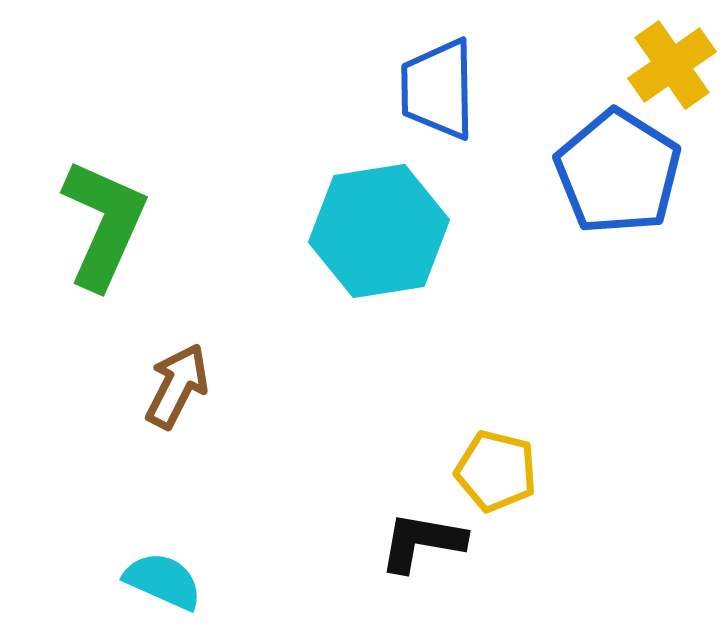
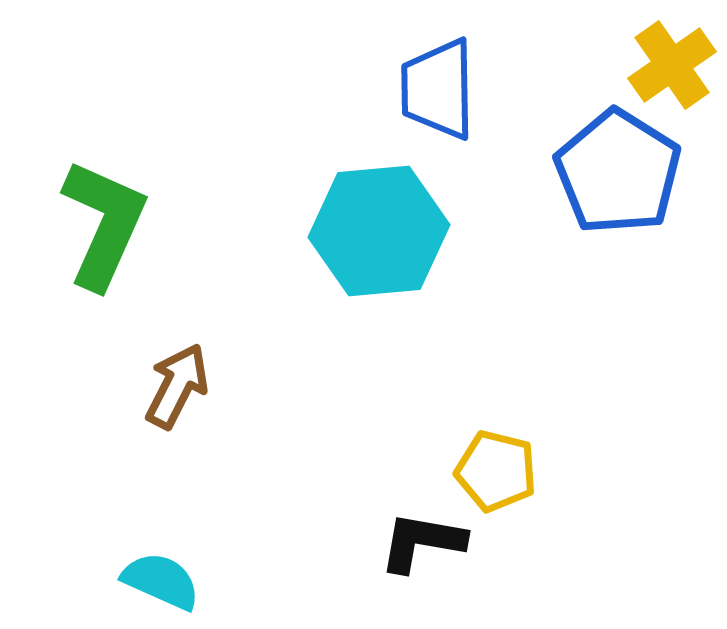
cyan hexagon: rotated 4 degrees clockwise
cyan semicircle: moved 2 px left
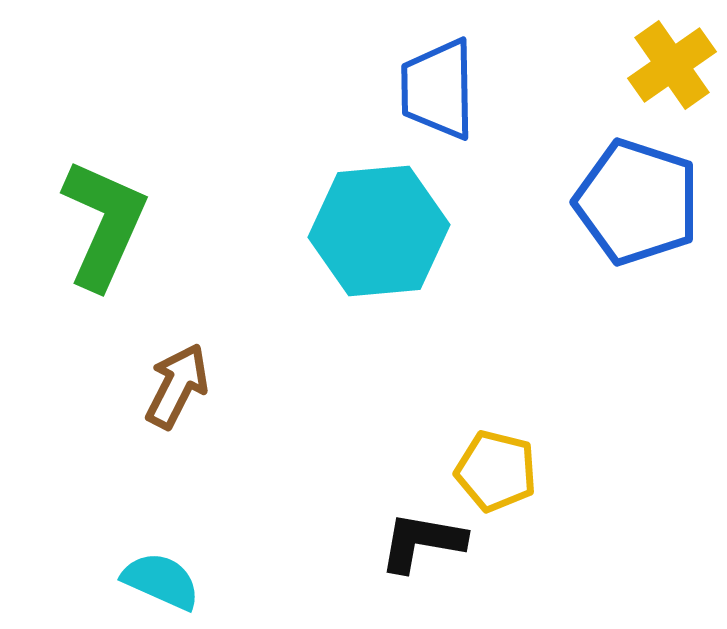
blue pentagon: moved 19 px right, 30 px down; rotated 14 degrees counterclockwise
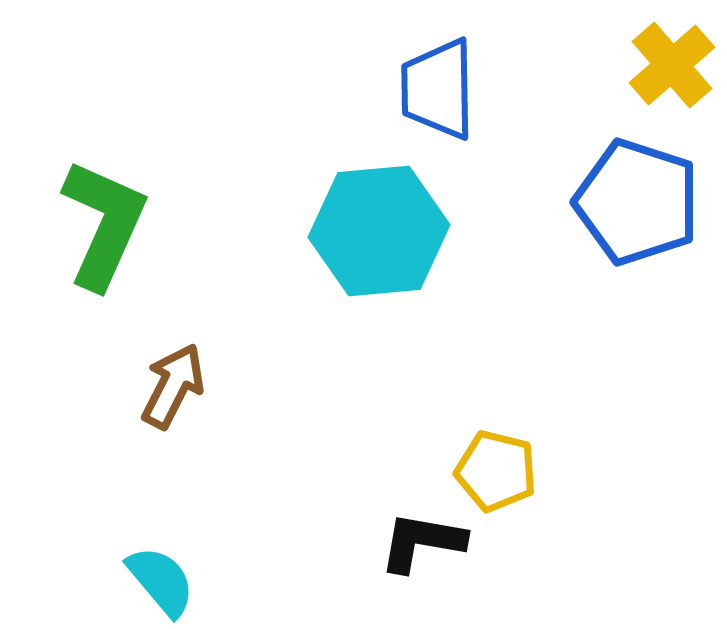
yellow cross: rotated 6 degrees counterclockwise
brown arrow: moved 4 px left
cyan semicircle: rotated 26 degrees clockwise
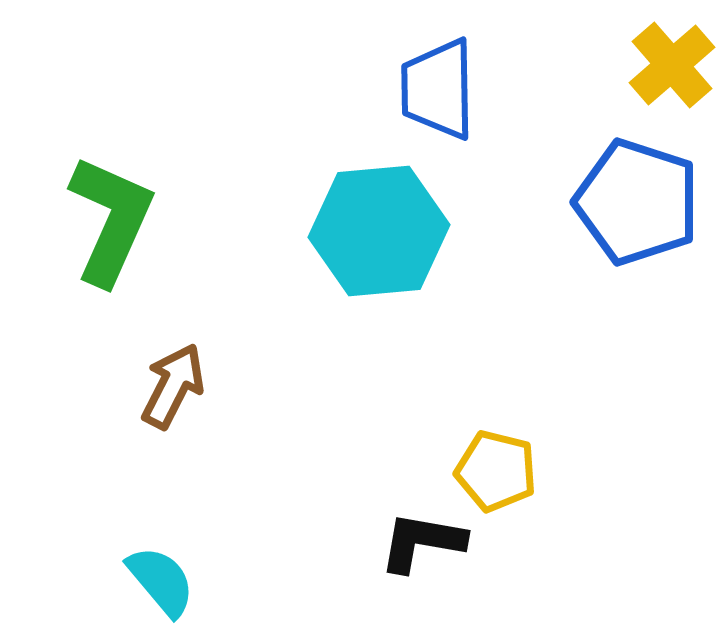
green L-shape: moved 7 px right, 4 px up
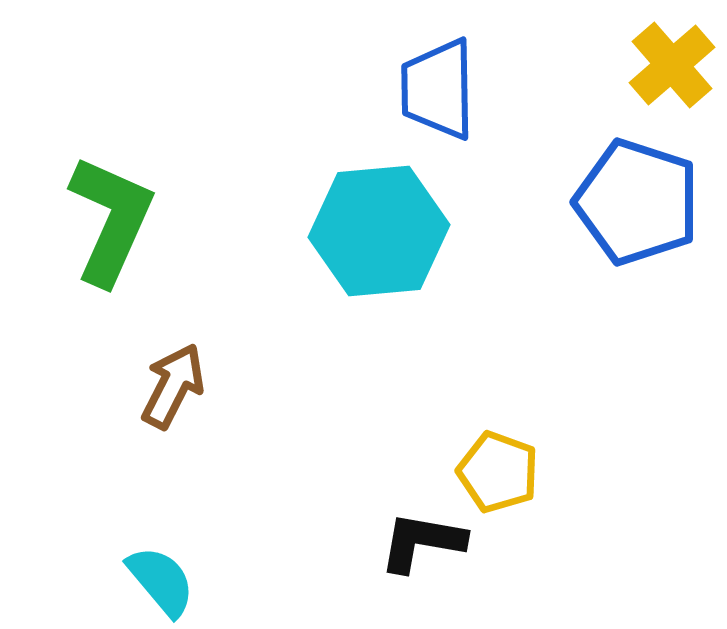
yellow pentagon: moved 2 px right, 1 px down; rotated 6 degrees clockwise
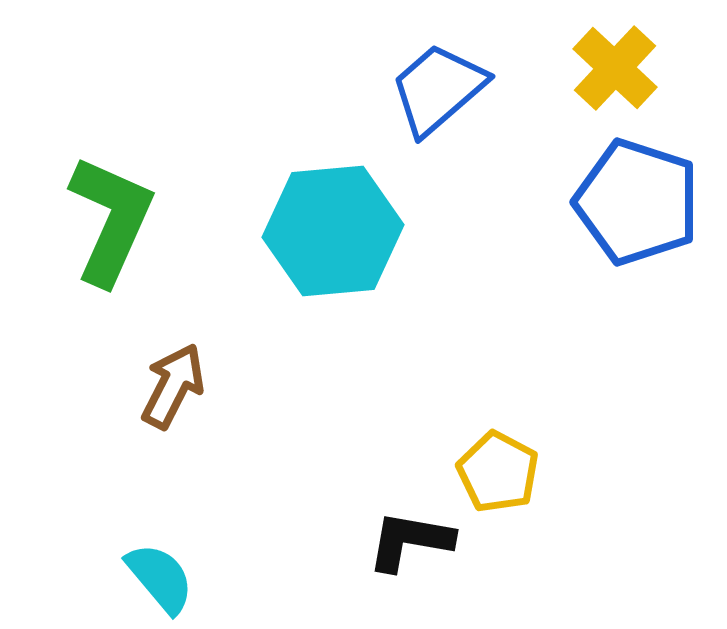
yellow cross: moved 57 px left, 3 px down; rotated 6 degrees counterclockwise
blue trapezoid: rotated 50 degrees clockwise
cyan hexagon: moved 46 px left
yellow pentagon: rotated 8 degrees clockwise
black L-shape: moved 12 px left, 1 px up
cyan semicircle: moved 1 px left, 3 px up
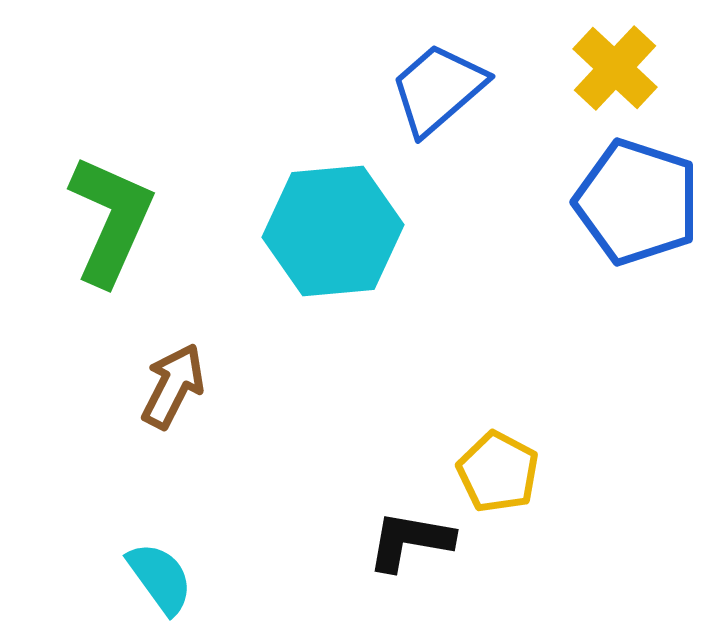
cyan semicircle: rotated 4 degrees clockwise
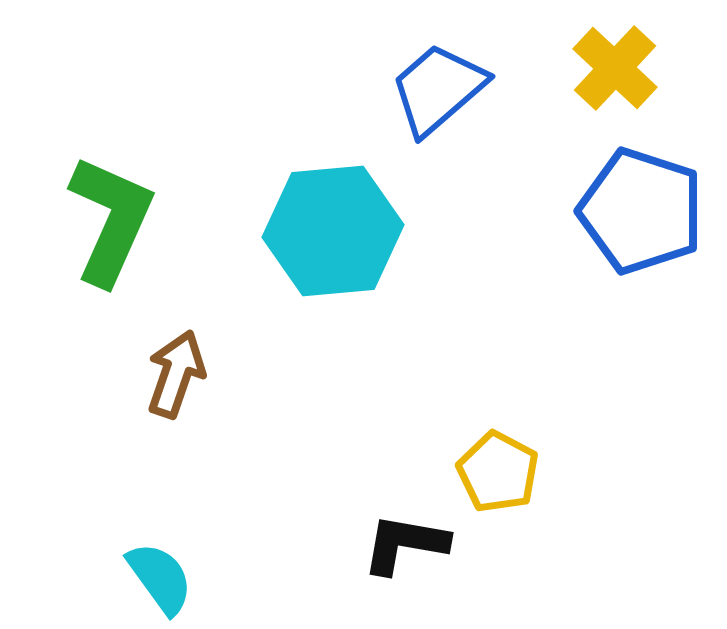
blue pentagon: moved 4 px right, 9 px down
brown arrow: moved 3 px right, 12 px up; rotated 8 degrees counterclockwise
black L-shape: moved 5 px left, 3 px down
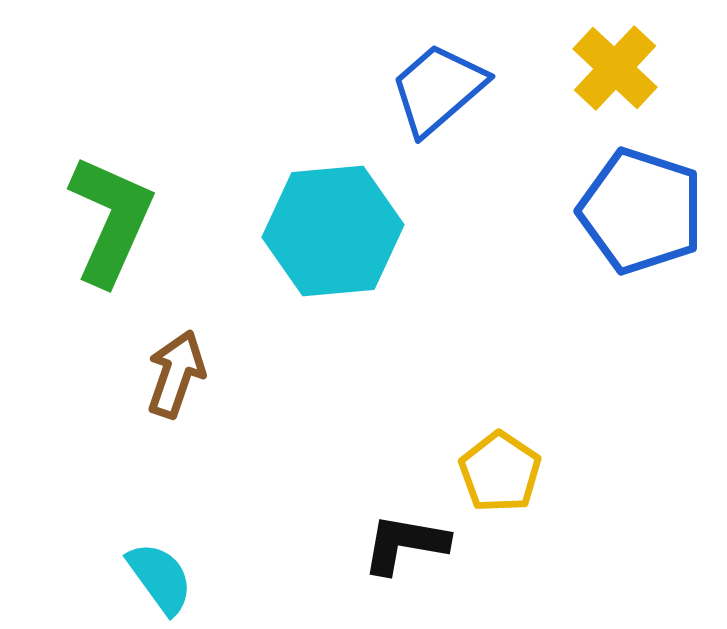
yellow pentagon: moved 2 px right; rotated 6 degrees clockwise
